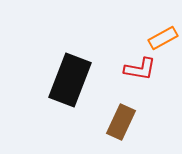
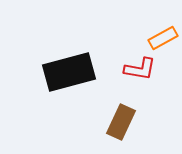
black rectangle: moved 1 px left, 8 px up; rotated 54 degrees clockwise
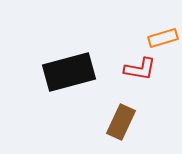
orange rectangle: rotated 12 degrees clockwise
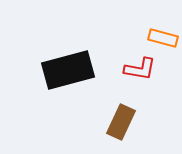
orange rectangle: rotated 32 degrees clockwise
black rectangle: moved 1 px left, 2 px up
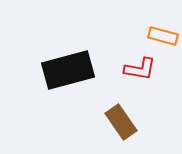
orange rectangle: moved 2 px up
brown rectangle: rotated 60 degrees counterclockwise
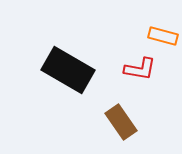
black rectangle: rotated 45 degrees clockwise
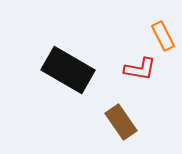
orange rectangle: rotated 48 degrees clockwise
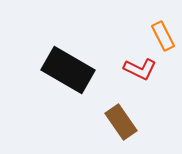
red L-shape: rotated 16 degrees clockwise
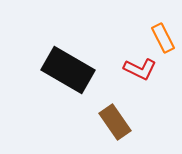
orange rectangle: moved 2 px down
brown rectangle: moved 6 px left
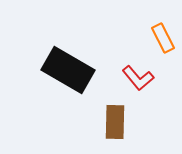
red L-shape: moved 2 px left, 9 px down; rotated 24 degrees clockwise
brown rectangle: rotated 36 degrees clockwise
